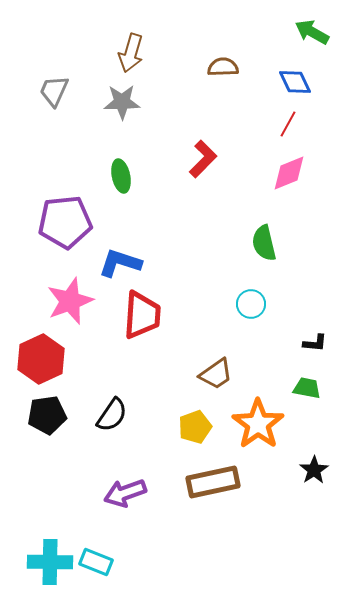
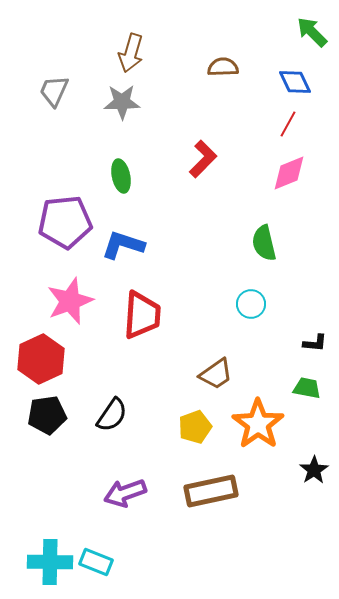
green arrow: rotated 16 degrees clockwise
blue L-shape: moved 3 px right, 18 px up
brown rectangle: moved 2 px left, 9 px down
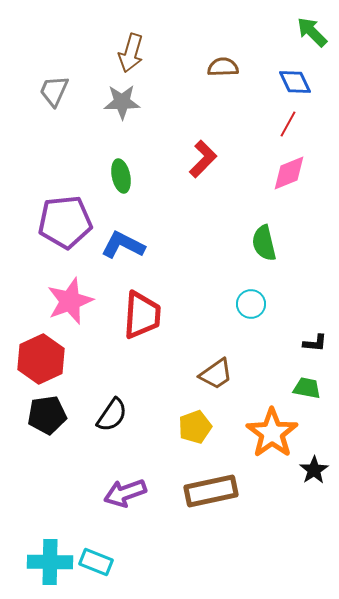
blue L-shape: rotated 9 degrees clockwise
orange star: moved 14 px right, 9 px down
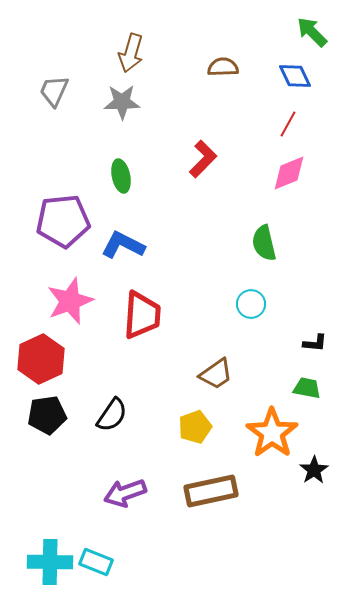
blue diamond: moved 6 px up
purple pentagon: moved 2 px left, 1 px up
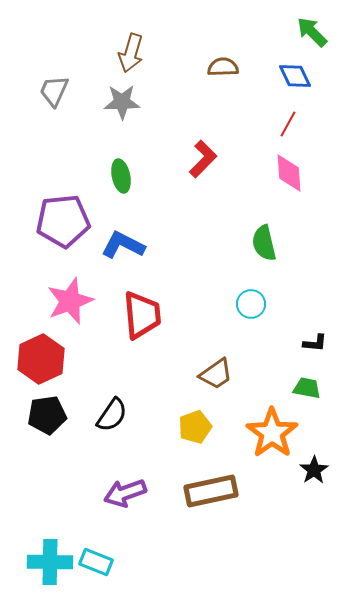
pink diamond: rotated 72 degrees counterclockwise
red trapezoid: rotated 9 degrees counterclockwise
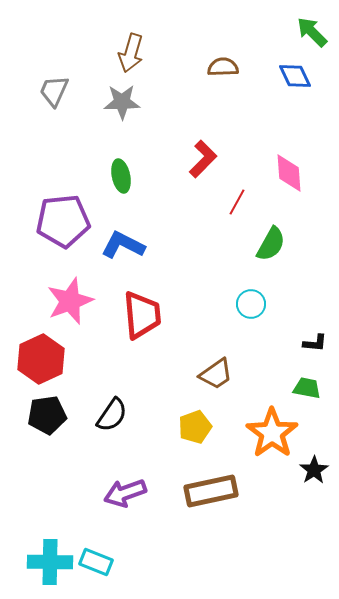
red line: moved 51 px left, 78 px down
green semicircle: moved 7 px right, 1 px down; rotated 138 degrees counterclockwise
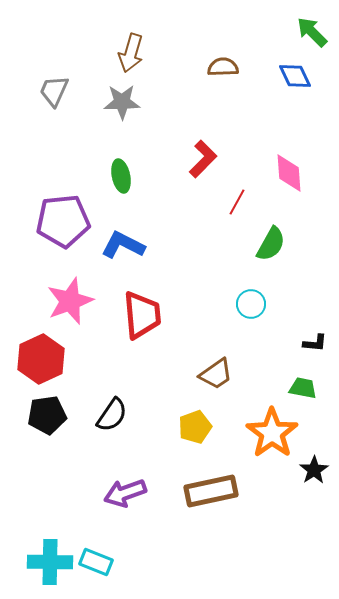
green trapezoid: moved 4 px left
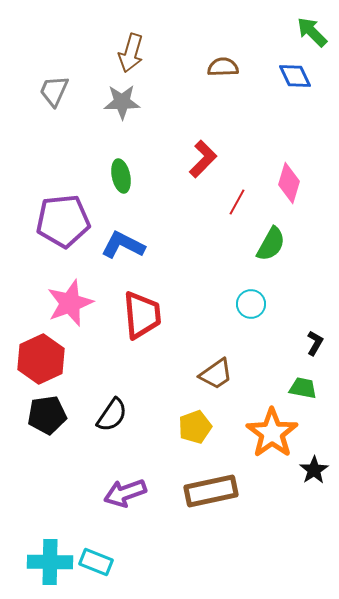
pink diamond: moved 10 px down; rotated 21 degrees clockwise
pink star: moved 2 px down
black L-shape: rotated 65 degrees counterclockwise
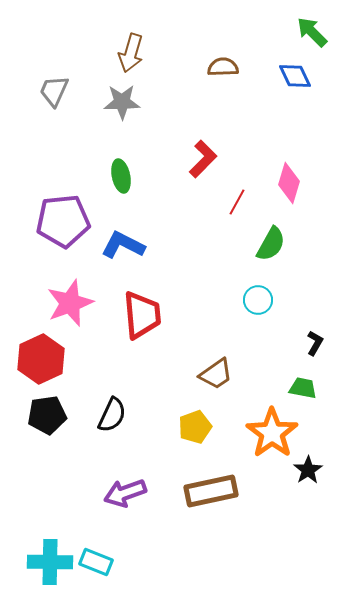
cyan circle: moved 7 px right, 4 px up
black semicircle: rotated 9 degrees counterclockwise
black star: moved 6 px left
